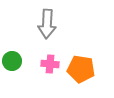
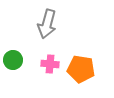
gray arrow: rotated 12 degrees clockwise
green circle: moved 1 px right, 1 px up
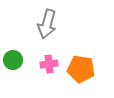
pink cross: moved 1 px left; rotated 12 degrees counterclockwise
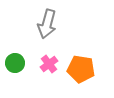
green circle: moved 2 px right, 3 px down
pink cross: rotated 30 degrees counterclockwise
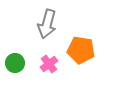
orange pentagon: moved 19 px up
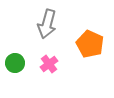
orange pentagon: moved 9 px right, 6 px up; rotated 16 degrees clockwise
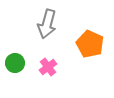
pink cross: moved 1 px left, 3 px down
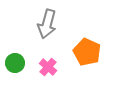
orange pentagon: moved 3 px left, 8 px down
pink cross: rotated 12 degrees counterclockwise
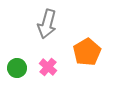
orange pentagon: rotated 16 degrees clockwise
green circle: moved 2 px right, 5 px down
